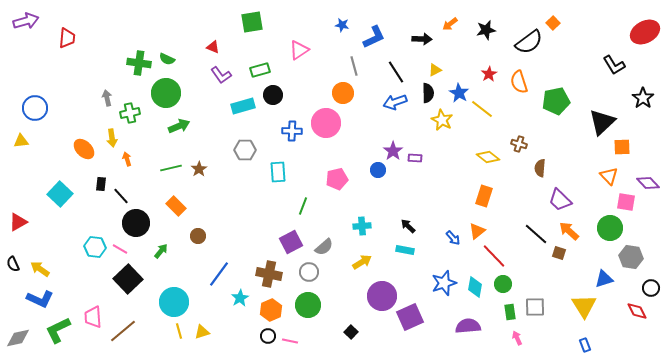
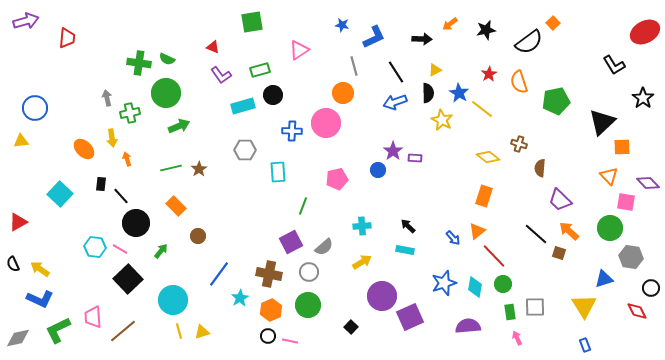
cyan circle at (174, 302): moved 1 px left, 2 px up
black square at (351, 332): moved 5 px up
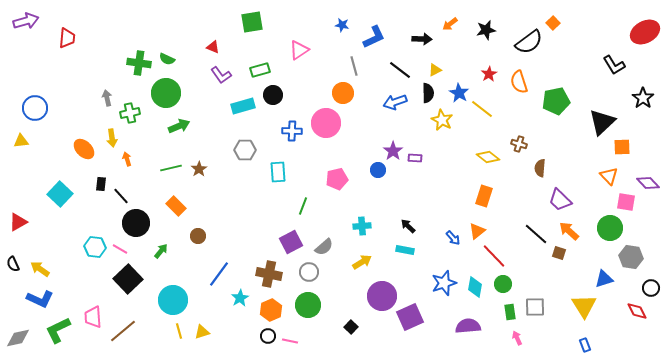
black line at (396, 72): moved 4 px right, 2 px up; rotated 20 degrees counterclockwise
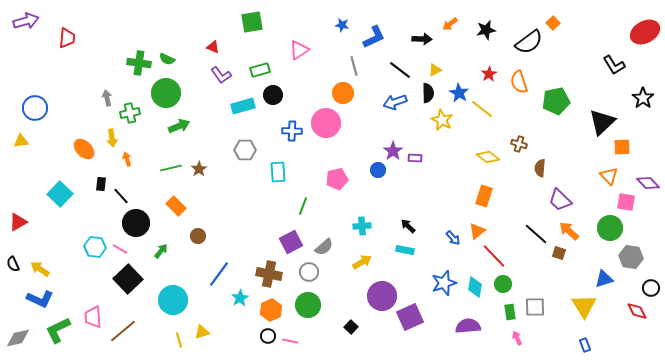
yellow line at (179, 331): moved 9 px down
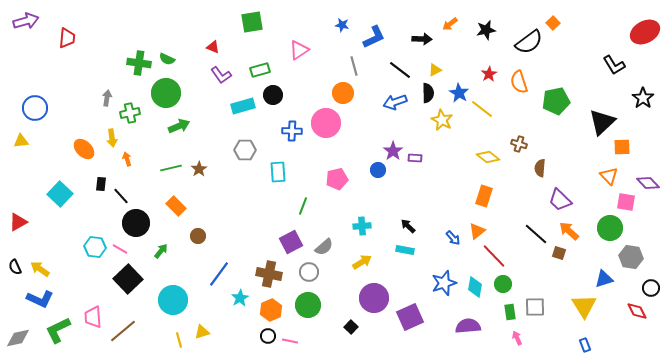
gray arrow at (107, 98): rotated 21 degrees clockwise
black semicircle at (13, 264): moved 2 px right, 3 px down
purple circle at (382, 296): moved 8 px left, 2 px down
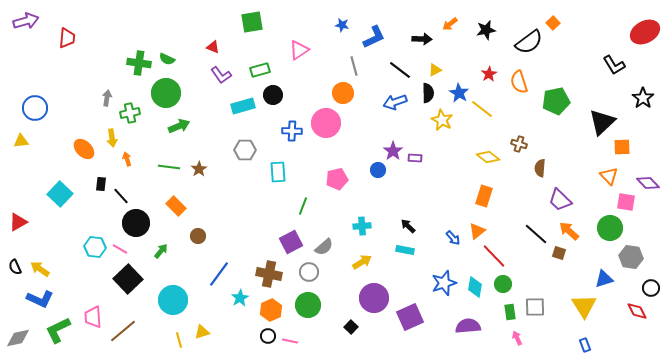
green line at (171, 168): moved 2 px left, 1 px up; rotated 20 degrees clockwise
